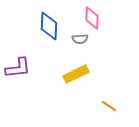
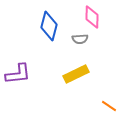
pink diamond: moved 1 px up
blue diamond: rotated 12 degrees clockwise
purple L-shape: moved 6 px down
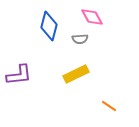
pink diamond: rotated 30 degrees counterclockwise
purple L-shape: moved 1 px right, 1 px down
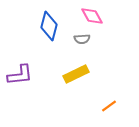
pink diamond: moved 1 px up
gray semicircle: moved 2 px right
purple L-shape: moved 1 px right
orange line: rotated 70 degrees counterclockwise
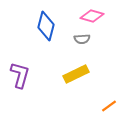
pink diamond: rotated 45 degrees counterclockwise
blue diamond: moved 3 px left
purple L-shape: rotated 68 degrees counterclockwise
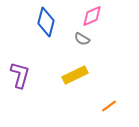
pink diamond: rotated 40 degrees counterclockwise
blue diamond: moved 4 px up
gray semicircle: rotated 35 degrees clockwise
yellow rectangle: moved 1 px left, 1 px down
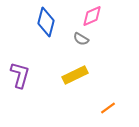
gray semicircle: moved 1 px left
orange line: moved 1 px left, 2 px down
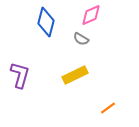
pink diamond: moved 1 px left, 1 px up
